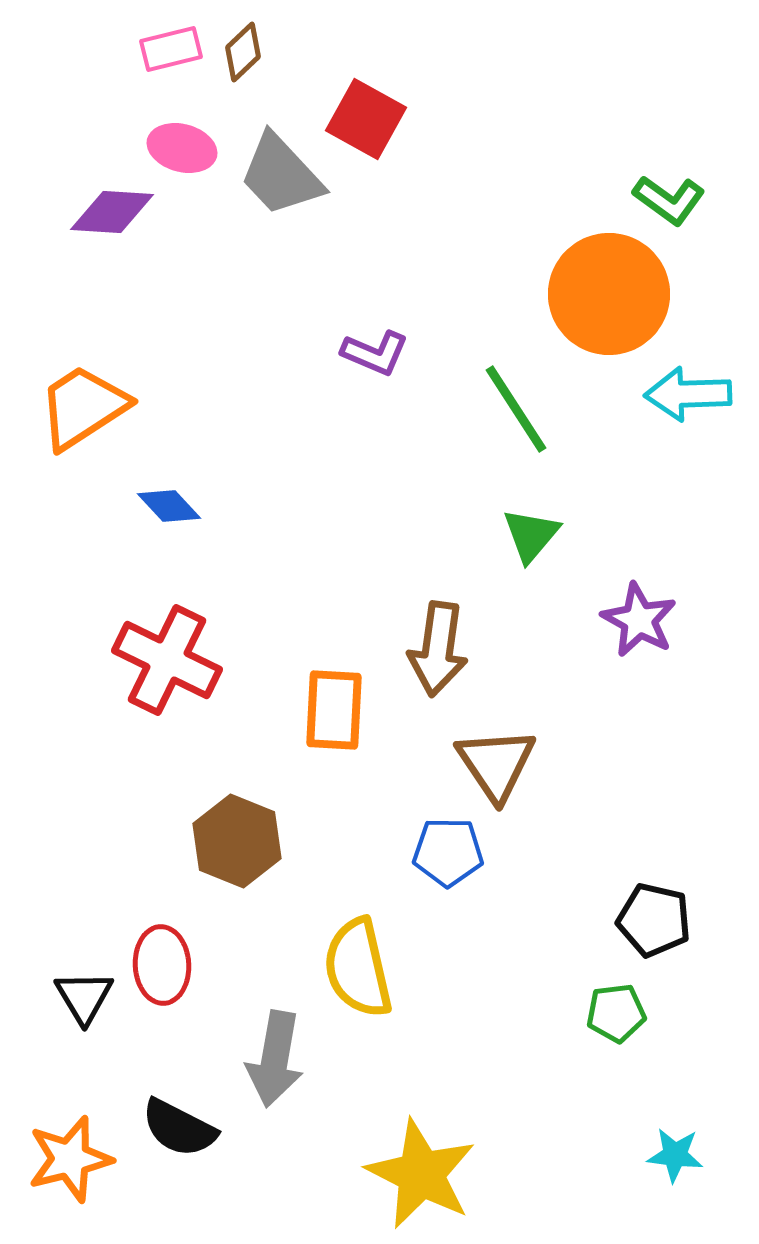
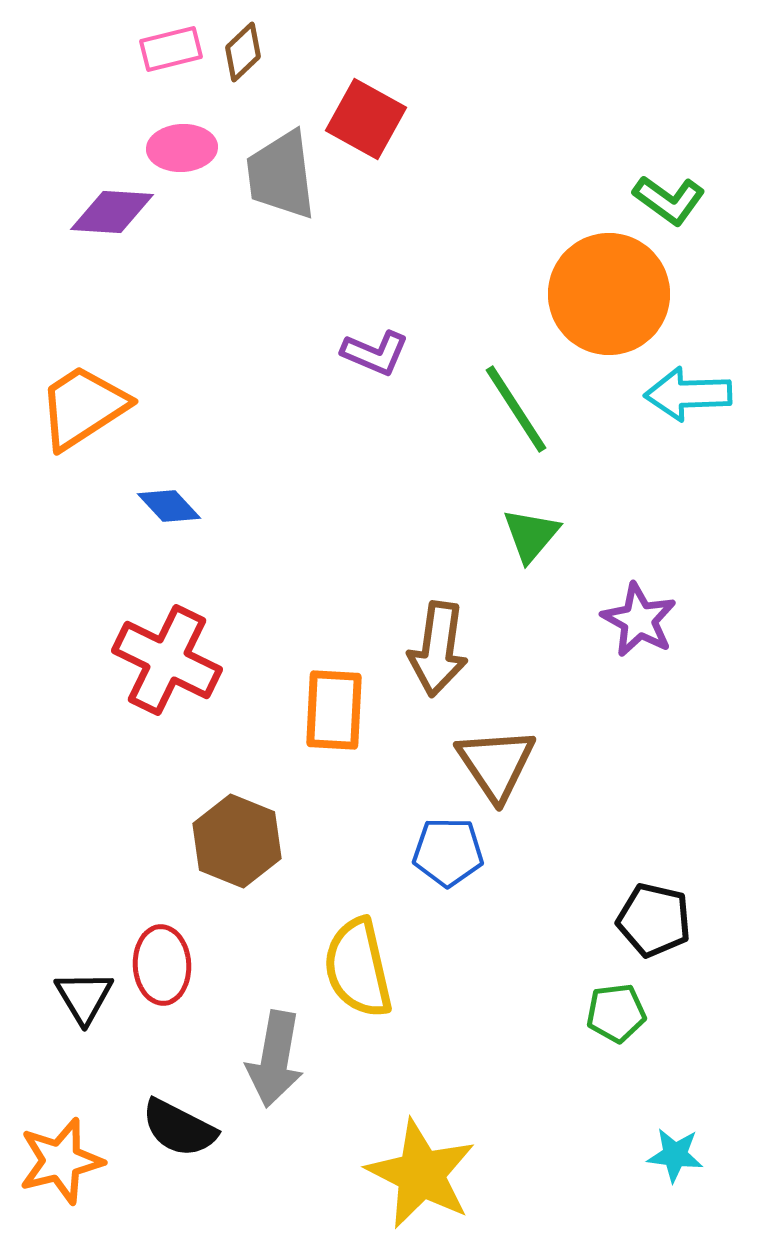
pink ellipse: rotated 18 degrees counterclockwise
gray trapezoid: rotated 36 degrees clockwise
orange star: moved 9 px left, 2 px down
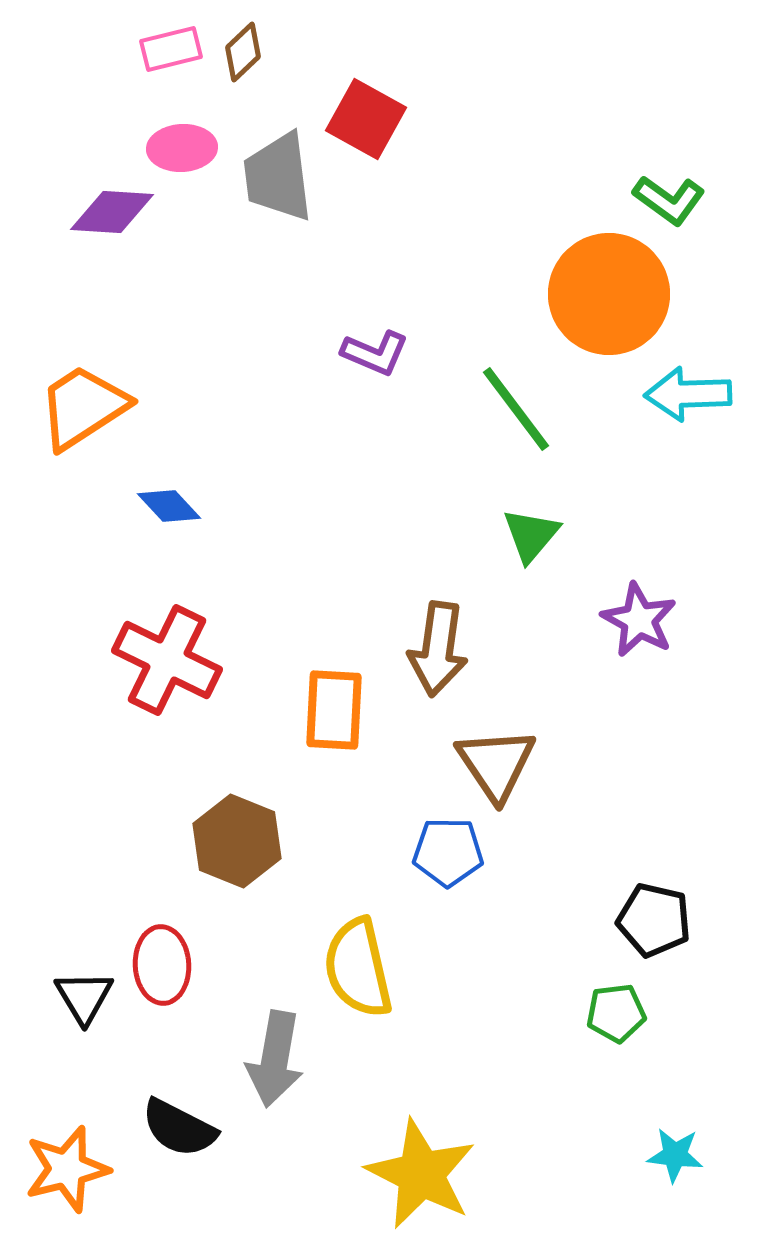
gray trapezoid: moved 3 px left, 2 px down
green line: rotated 4 degrees counterclockwise
orange star: moved 6 px right, 8 px down
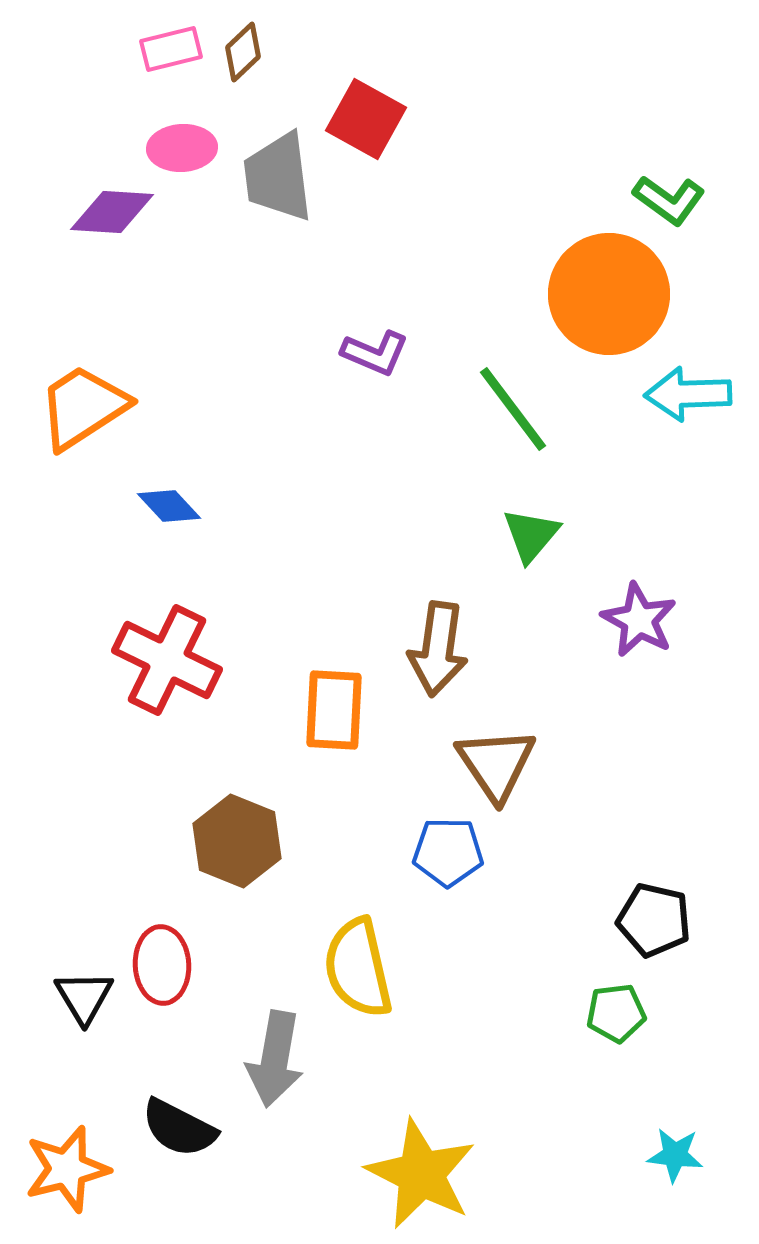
green line: moved 3 px left
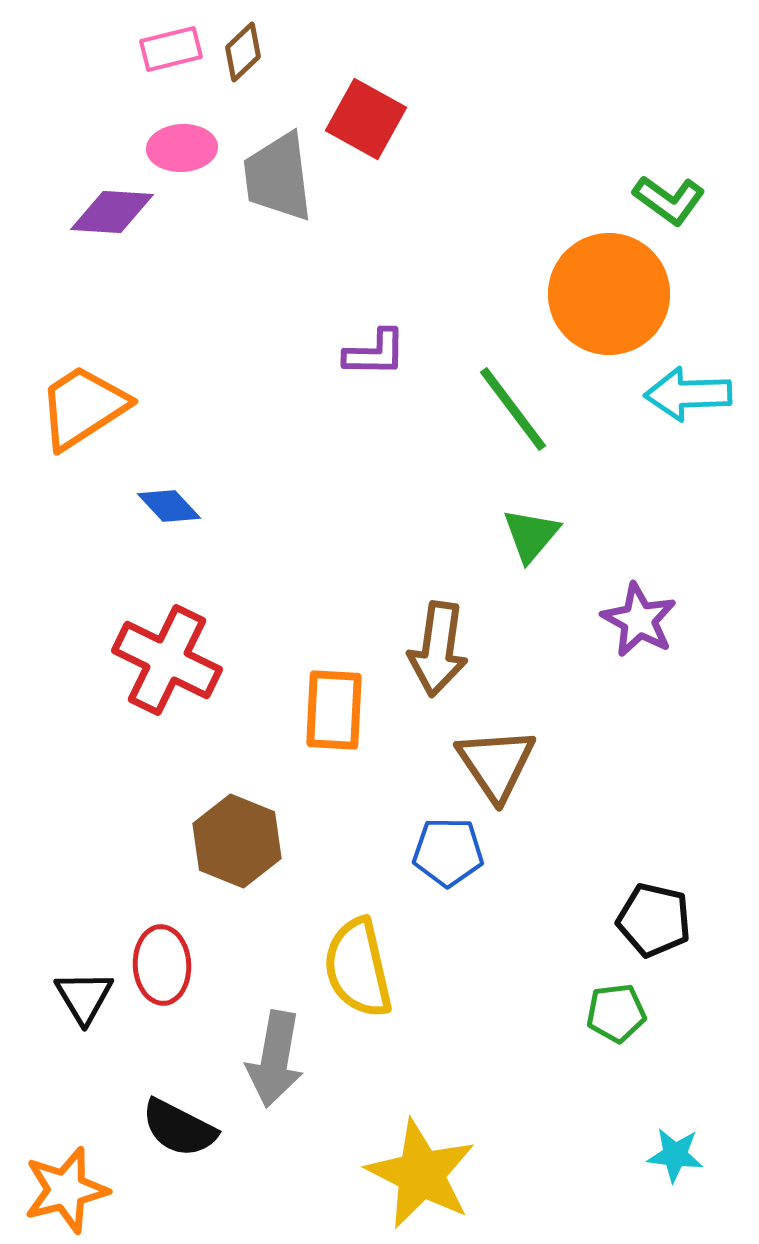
purple L-shape: rotated 22 degrees counterclockwise
orange star: moved 1 px left, 21 px down
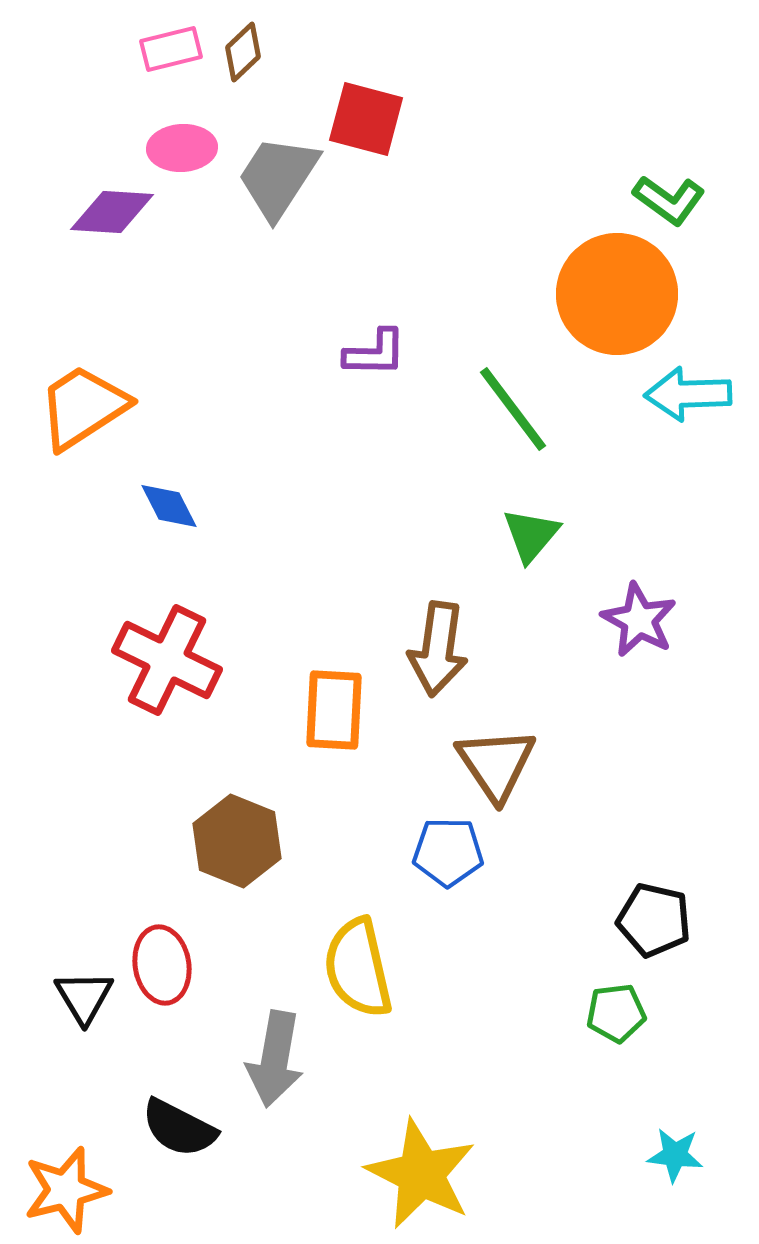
red square: rotated 14 degrees counterclockwise
gray trapezoid: rotated 40 degrees clockwise
orange circle: moved 8 px right
blue diamond: rotated 16 degrees clockwise
red ellipse: rotated 6 degrees counterclockwise
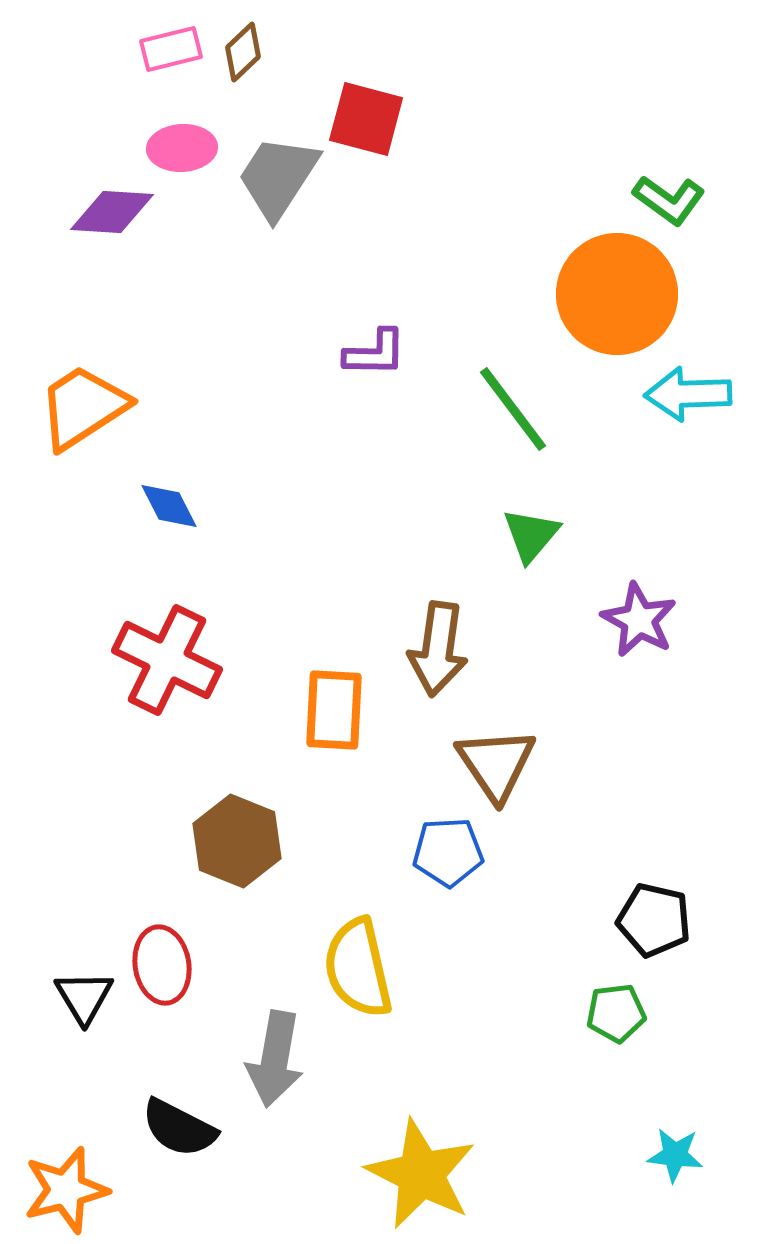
blue pentagon: rotated 4 degrees counterclockwise
